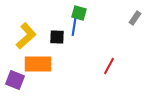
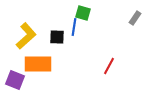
green square: moved 4 px right
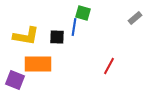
gray rectangle: rotated 16 degrees clockwise
yellow L-shape: rotated 52 degrees clockwise
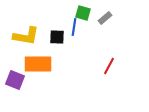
gray rectangle: moved 30 px left
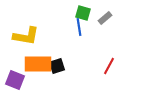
blue line: moved 5 px right; rotated 18 degrees counterclockwise
black square: moved 29 px down; rotated 21 degrees counterclockwise
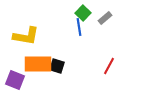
green square: rotated 28 degrees clockwise
black square: rotated 35 degrees clockwise
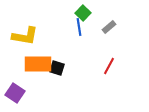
gray rectangle: moved 4 px right, 9 px down
yellow L-shape: moved 1 px left
black square: moved 2 px down
purple square: moved 13 px down; rotated 12 degrees clockwise
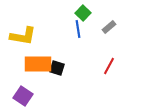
blue line: moved 1 px left, 2 px down
yellow L-shape: moved 2 px left
purple square: moved 8 px right, 3 px down
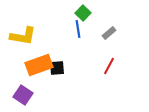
gray rectangle: moved 6 px down
orange rectangle: moved 1 px right, 1 px down; rotated 20 degrees counterclockwise
black square: rotated 21 degrees counterclockwise
purple square: moved 1 px up
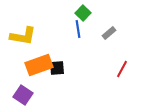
red line: moved 13 px right, 3 px down
